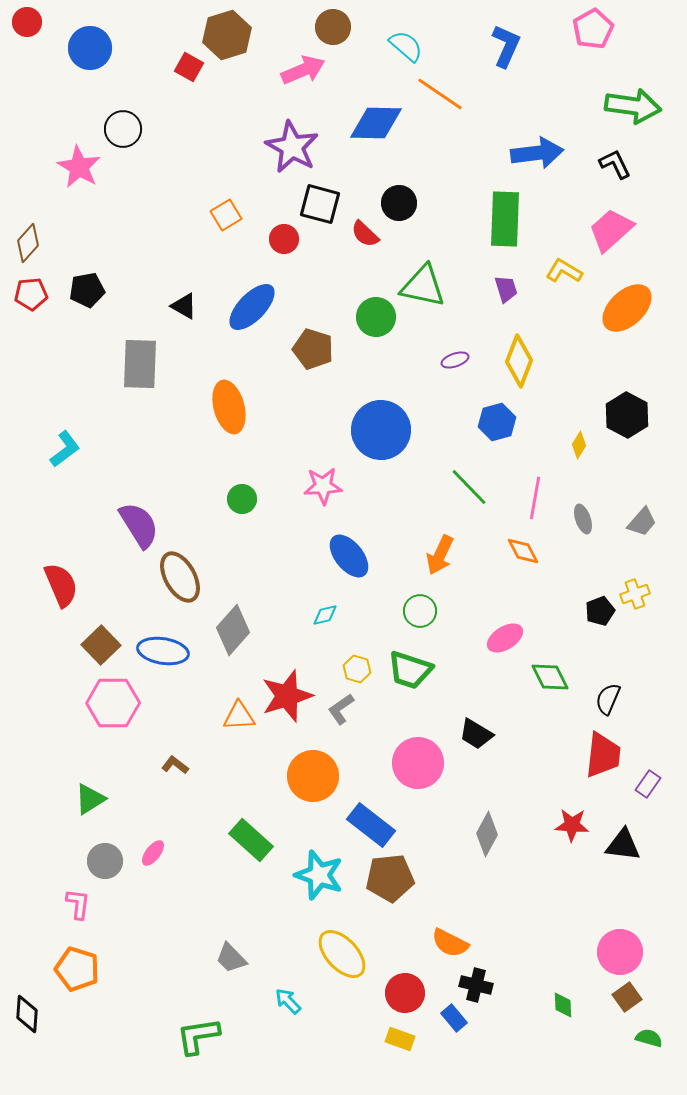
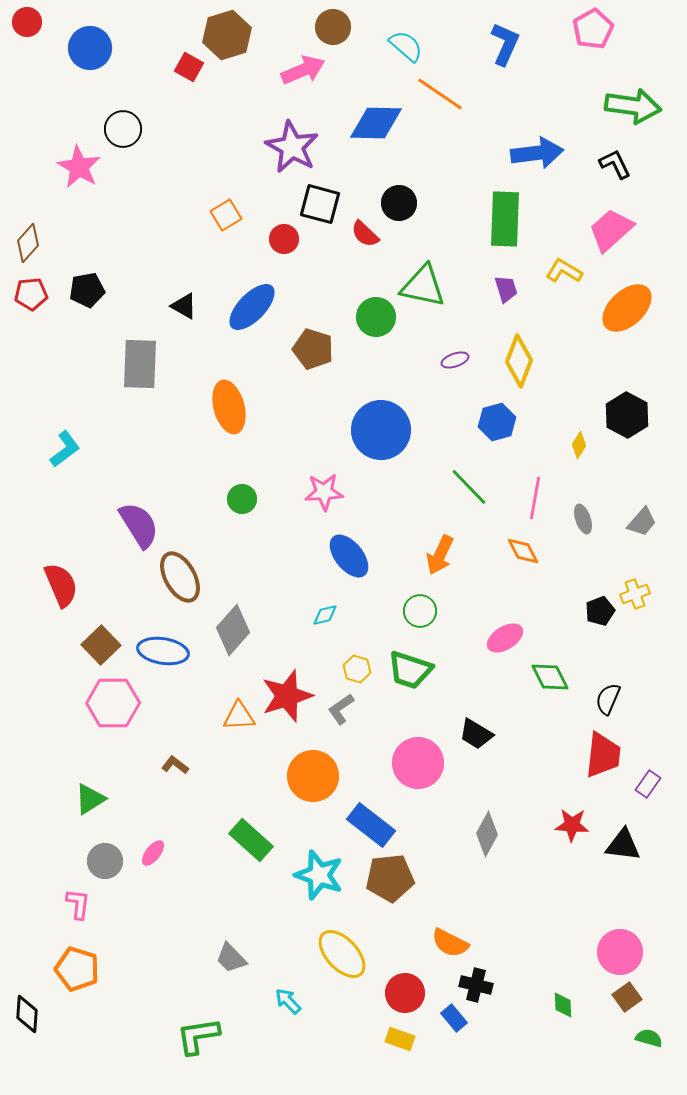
blue L-shape at (506, 46): moved 1 px left, 2 px up
pink star at (323, 486): moved 1 px right, 6 px down
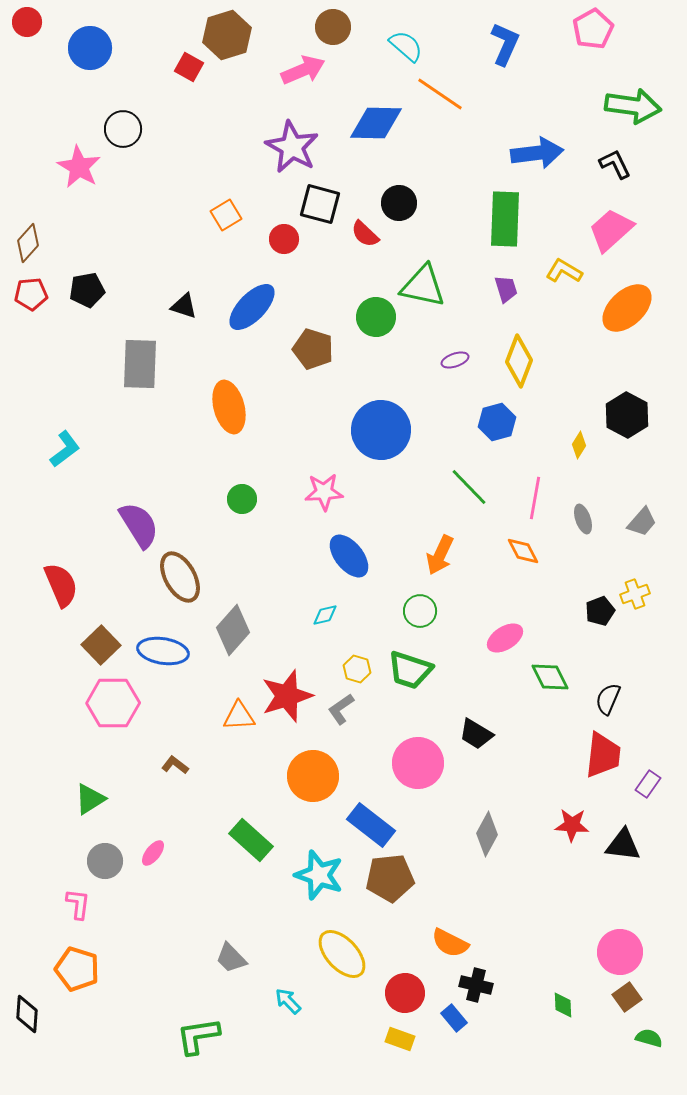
black triangle at (184, 306): rotated 12 degrees counterclockwise
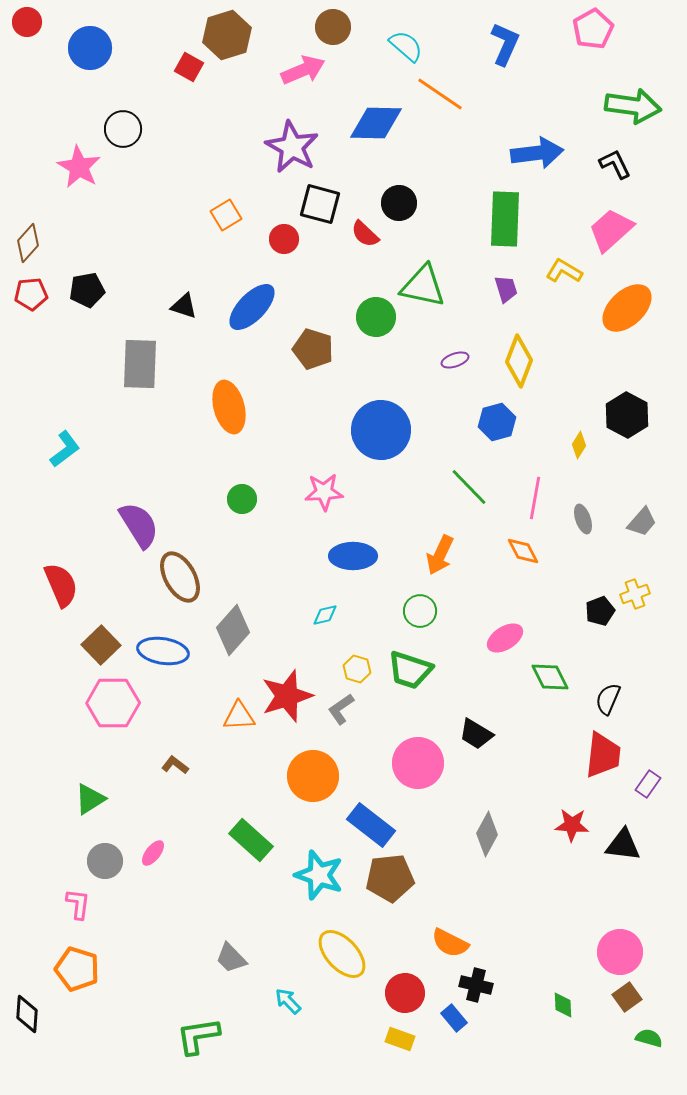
blue ellipse at (349, 556): moved 4 px right; rotated 51 degrees counterclockwise
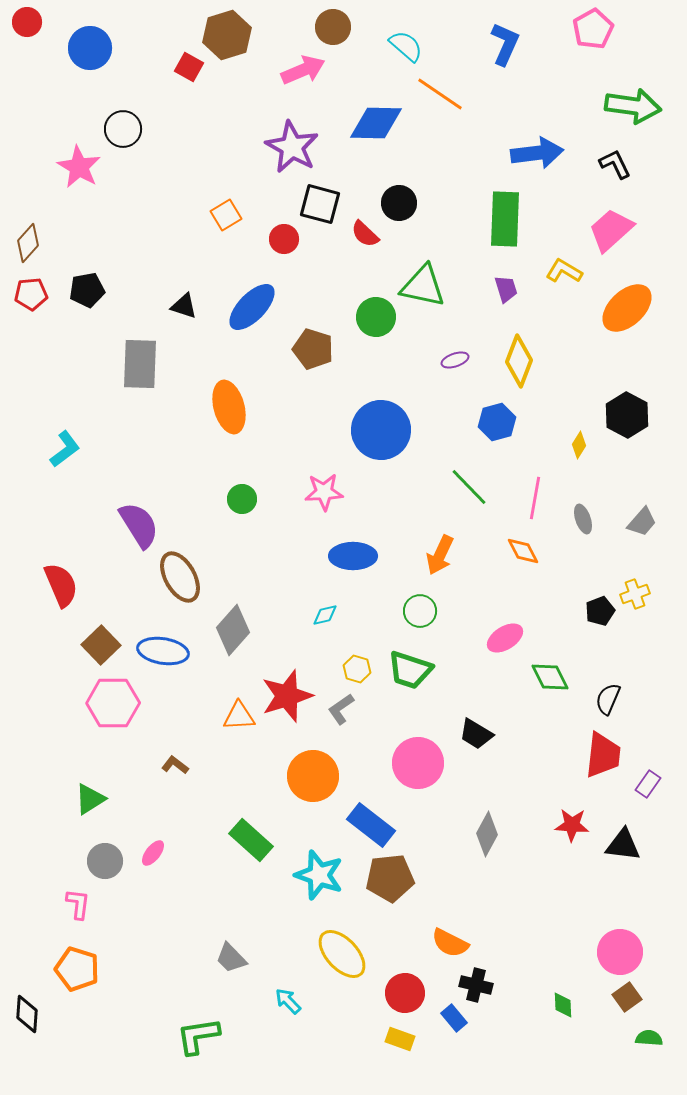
green semicircle at (649, 1038): rotated 12 degrees counterclockwise
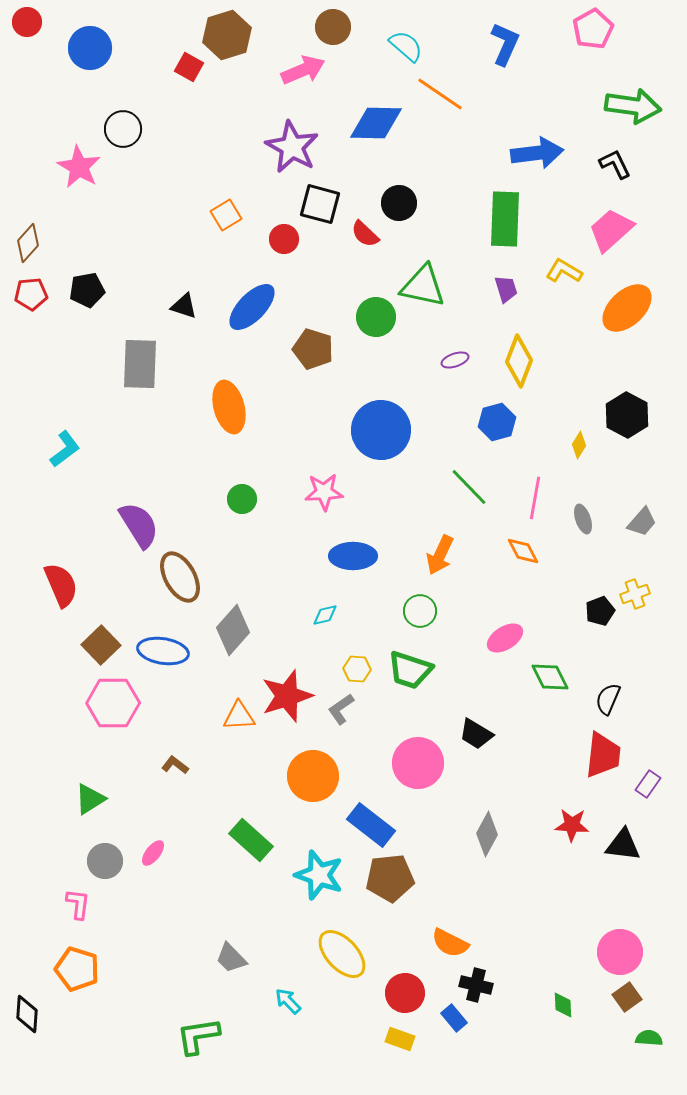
yellow hexagon at (357, 669): rotated 12 degrees counterclockwise
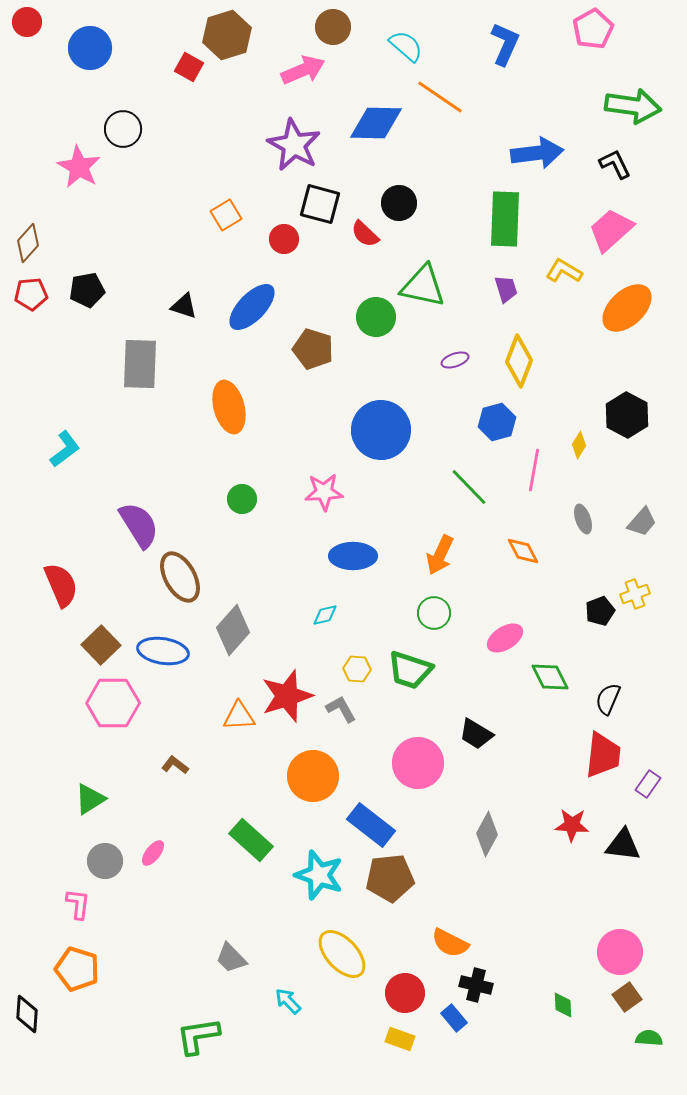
orange line at (440, 94): moved 3 px down
purple star at (292, 147): moved 2 px right, 2 px up
pink line at (535, 498): moved 1 px left, 28 px up
green circle at (420, 611): moved 14 px right, 2 px down
gray L-shape at (341, 709): rotated 96 degrees clockwise
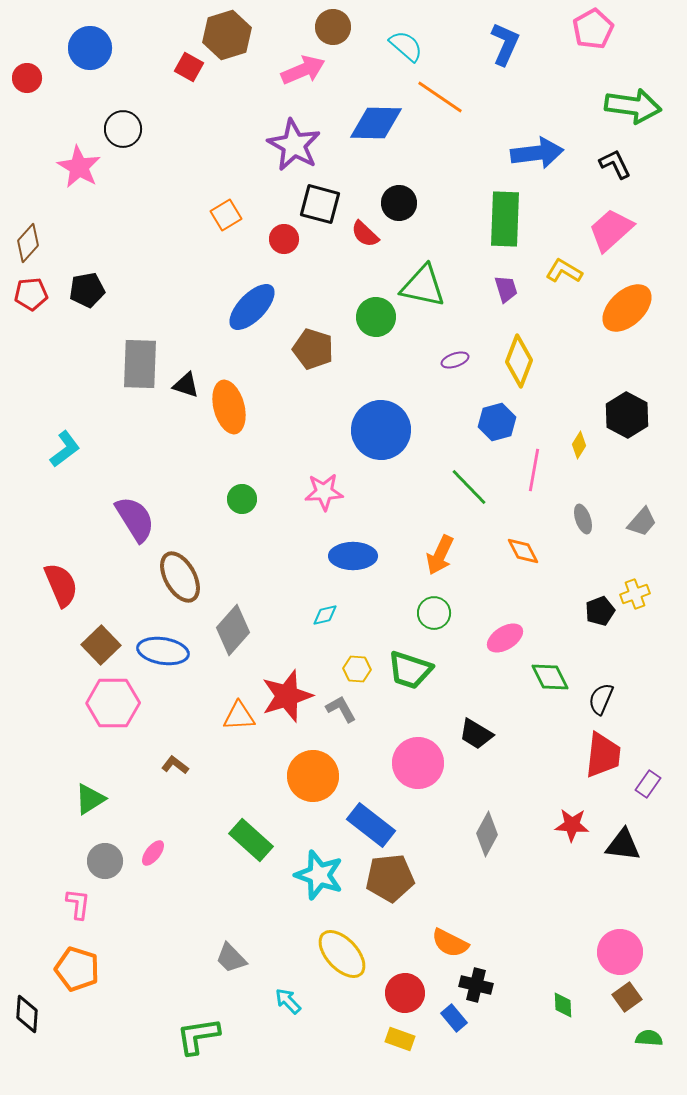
red circle at (27, 22): moved 56 px down
black triangle at (184, 306): moved 2 px right, 79 px down
purple semicircle at (139, 525): moved 4 px left, 6 px up
black semicircle at (608, 699): moved 7 px left
